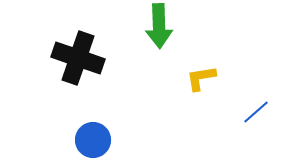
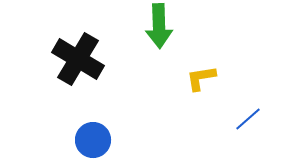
black cross: moved 1 px down; rotated 12 degrees clockwise
blue line: moved 8 px left, 7 px down
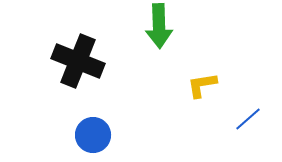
black cross: moved 2 px down; rotated 9 degrees counterclockwise
yellow L-shape: moved 1 px right, 7 px down
blue circle: moved 5 px up
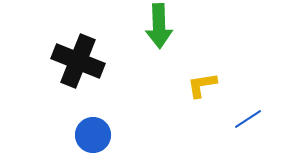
blue line: rotated 8 degrees clockwise
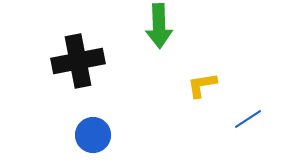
black cross: rotated 33 degrees counterclockwise
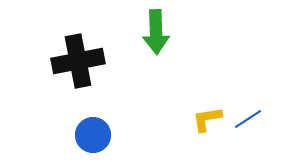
green arrow: moved 3 px left, 6 px down
yellow L-shape: moved 5 px right, 34 px down
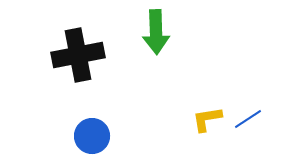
black cross: moved 6 px up
blue circle: moved 1 px left, 1 px down
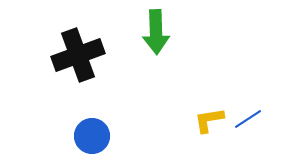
black cross: rotated 9 degrees counterclockwise
yellow L-shape: moved 2 px right, 1 px down
